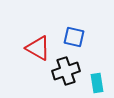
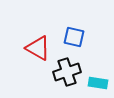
black cross: moved 1 px right, 1 px down
cyan rectangle: moved 1 px right; rotated 72 degrees counterclockwise
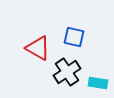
black cross: rotated 16 degrees counterclockwise
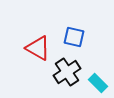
cyan rectangle: rotated 36 degrees clockwise
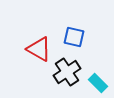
red triangle: moved 1 px right, 1 px down
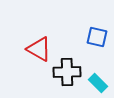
blue square: moved 23 px right
black cross: rotated 32 degrees clockwise
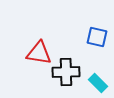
red triangle: moved 4 px down; rotated 20 degrees counterclockwise
black cross: moved 1 px left
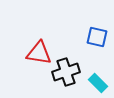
black cross: rotated 16 degrees counterclockwise
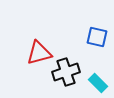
red triangle: rotated 24 degrees counterclockwise
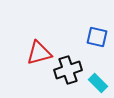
black cross: moved 2 px right, 2 px up
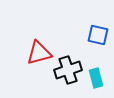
blue square: moved 1 px right, 2 px up
cyan rectangle: moved 2 px left, 5 px up; rotated 30 degrees clockwise
